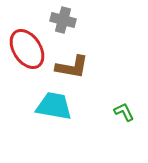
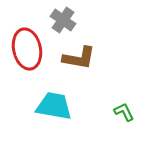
gray cross: rotated 20 degrees clockwise
red ellipse: rotated 21 degrees clockwise
brown L-shape: moved 7 px right, 9 px up
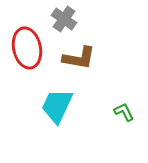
gray cross: moved 1 px right, 1 px up
red ellipse: moved 1 px up
cyan trapezoid: moved 3 px right; rotated 75 degrees counterclockwise
